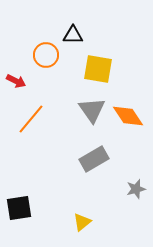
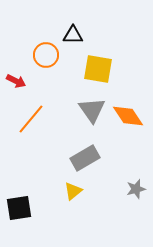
gray rectangle: moved 9 px left, 1 px up
yellow triangle: moved 9 px left, 31 px up
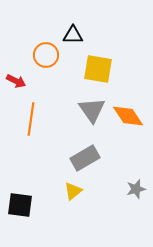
orange line: rotated 32 degrees counterclockwise
black square: moved 1 px right, 3 px up; rotated 16 degrees clockwise
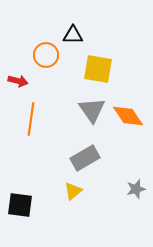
red arrow: moved 2 px right; rotated 12 degrees counterclockwise
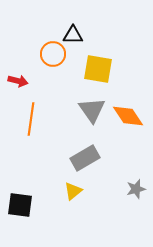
orange circle: moved 7 px right, 1 px up
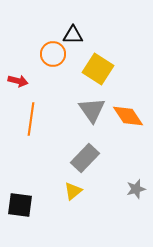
yellow square: rotated 24 degrees clockwise
gray rectangle: rotated 16 degrees counterclockwise
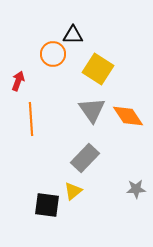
red arrow: rotated 84 degrees counterclockwise
orange line: rotated 12 degrees counterclockwise
gray star: rotated 12 degrees clockwise
black square: moved 27 px right
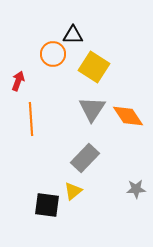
yellow square: moved 4 px left, 2 px up
gray triangle: moved 1 px up; rotated 8 degrees clockwise
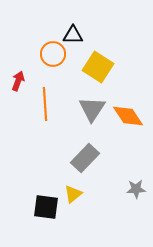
yellow square: moved 4 px right
orange line: moved 14 px right, 15 px up
yellow triangle: moved 3 px down
black square: moved 1 px left, 2 px down
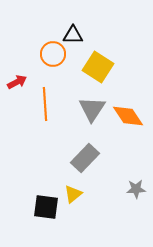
red arrow: moved 1 px left, 1 px down; rotated 42 degrees clockwise
